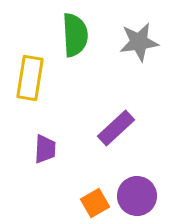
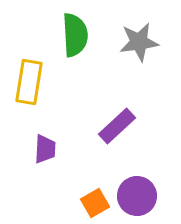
yellow rectangle: moved 1 px left, 4 px down
purple rectangle: moved 1 px right, 2 px up
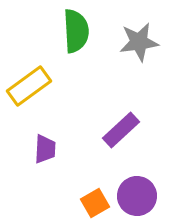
green semicircle: moved 1 px right, 4 px up
yellow rectangle: moved 4 px down; rotated 45 degrees clockwise
purple rectangle: moved 4 px right, 4 px down
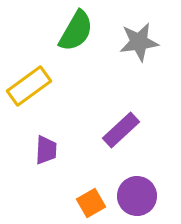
green semicircle: rotated 33 degrees clockwise
purple trapezoid: moved 1 px right, 1 px down
orange square: moved 4 px left
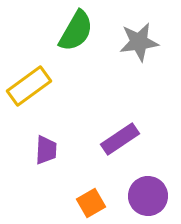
purple rectangle: moved 1 px left, 9 px down; rotated 9 degrees clockwise
purple circle: moved 11 px right
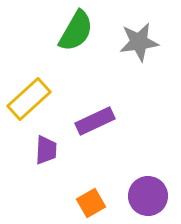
yellow rectangle: moved 13 px down; rotated 6 degrees counterclockwise
purple rectangle: moved 25 px left, 18 px up; rotated 9 degrees clockwise
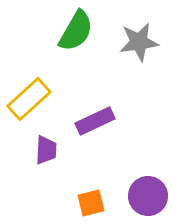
orange square: rotated 16 degrees clockwise
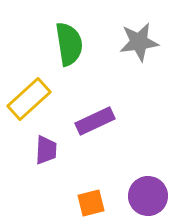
green semicircle: moved 7 px left, 13 px down; rotated 39 degrees counterclockwise
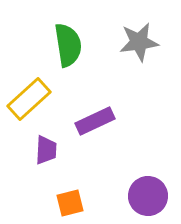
green semicircle: moved 1 px left, 1 px down
orange square: moved 21 px left
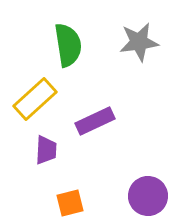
yellow rectangle: moved 6 px right
